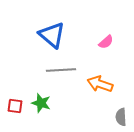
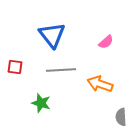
blue triangle: rotated 12 degrees clockwise
red square: moved 39 px up
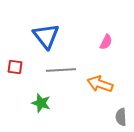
blue triangle: moved 6 px left, 1 px down
pink semicircle: rotated 21 degrees counterclockwise
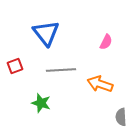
blue triangle: moved 3 px up
red square: moved 1 px up; rotated 28 degrees counterclockwise
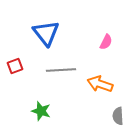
green star: moved 8 px down
gray semicircle: moved 3 px left, 1 px up
